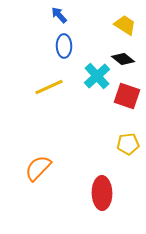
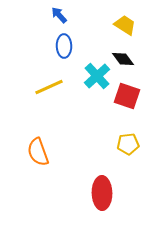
black diamond: rotated 15 degrees clockwise
orange semicircle: moved 16 px up; rotated 64 degrees counterclockwise
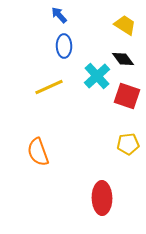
red ellipse: moved 5 px down
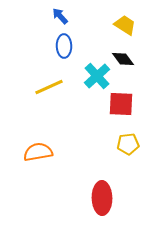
blue arrow: moved 1 px right, 1 px down
red square: moved 6 px left, 8 px down; rotated 16 degrees counterclockwise
orange semicircle: rotated 100 degrees clockwise
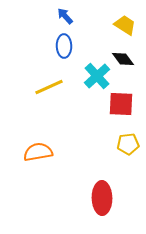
blue arrow: moved 5 px right
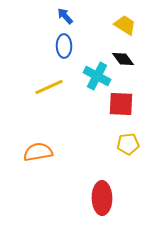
cyan cross: rotated 20 degrees counterclockwise
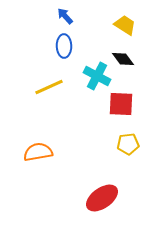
red ellipse: rotated 56 degrees clockwise
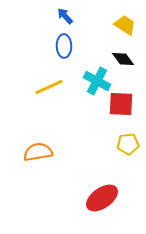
cyan cross: moved 5 px down
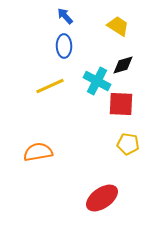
yellow trapezoid: moved 7 px left, 1 px down
black diamond: moved 6 px down; rotated 70 degrees counterclockwise
yellow line: moved 1 px right, 1 px up
yellow pentagon: rotated 15 degrees clockwise
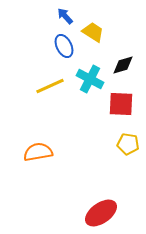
yellow trapezoid: moved 25 px left, 6 px down
blue ellipse: rotated 25 degrees counterclockwise
cyan cross: moved 7 px left, 2 px up
red ellipse: moved 1 px left, 15 px down
